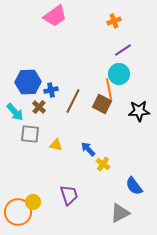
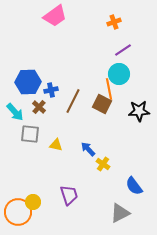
orange cross: moved 1 px down
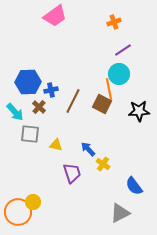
purple trapezoid: moved 3 px right, 22 px up
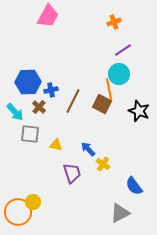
pink trapezoid: moved 7 px left; rotated 25 degrees counterclockwise
black star: rotated 25 degrees clockwise
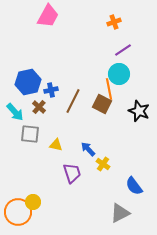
blue hexagon: rotated 10 degrees counterclockwise
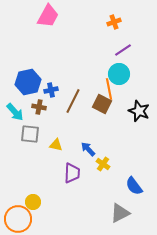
brown cross: rotated 32 degrees counterclockwise
purple trapezoid: rotated 20 degrees clockwise
orange circle: moved 7 px down
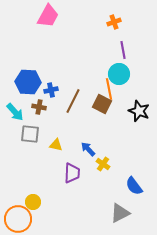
purple line: rotated 66 degrees counterclockwise
blue hexagon: rotated 15 degrees clockwise
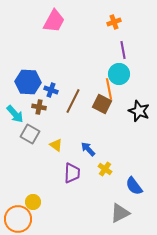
pink trapezoid: moved 6 px right, 5 px down
blue cross: rotated 32 degrees clockwise
cyan arrow: moved 2 px down
gray square: rotated 24 degrees clockwise
yellow triangle: rotated 24 degrees clockwise
yellow cross: moved 2 px right, 5 px down
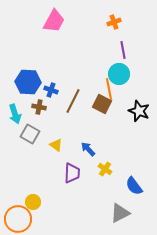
cyan arrow: rotated 24 degrees clockwise
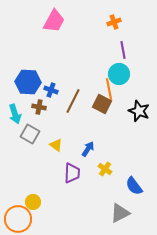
blue arrow: rotated 77 degrees clockwise
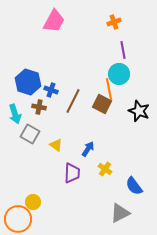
blue hexagon: rotated 15 degrees clockwise
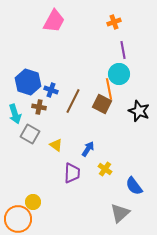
gray triangle: rotated 15 degrees counterclockwise
